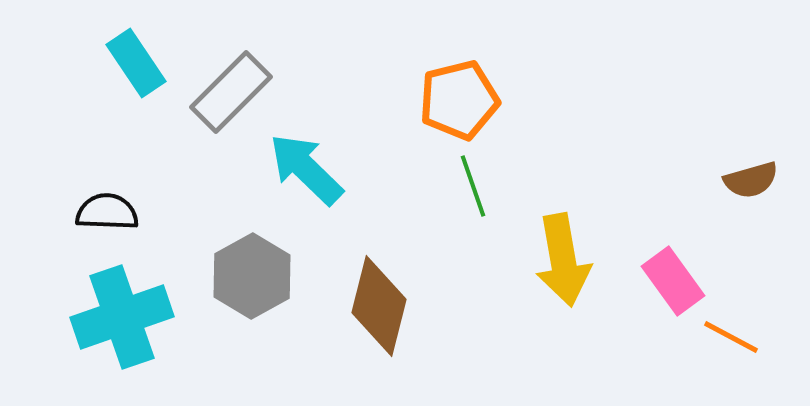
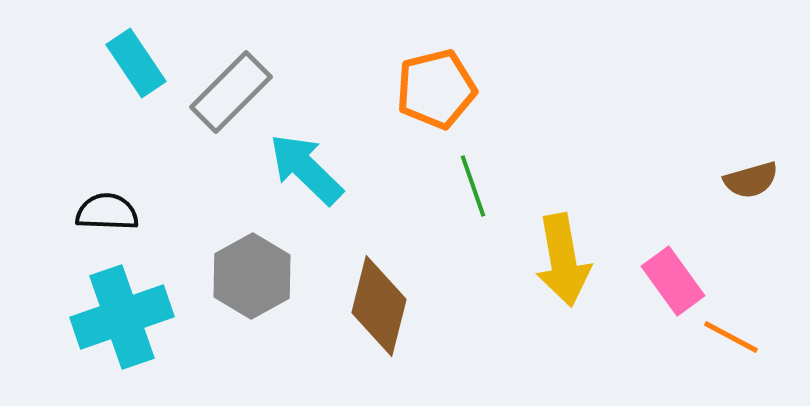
orange pentagon: moved 23 px left, 11 px up
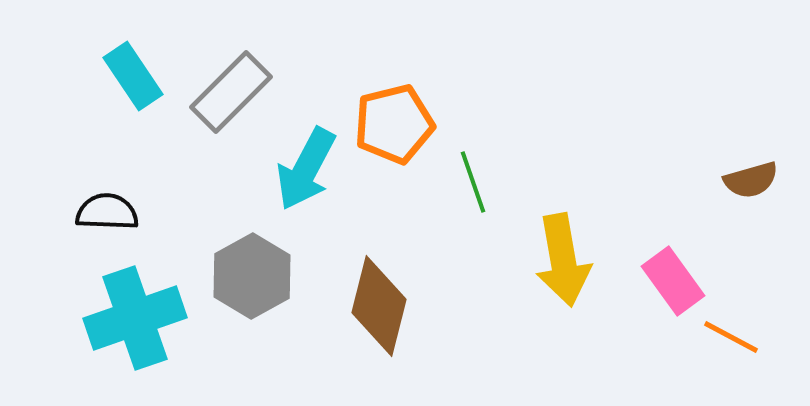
cyan rectangle: moved 3 px left, 13 px down
orange pentagon: moved 42 px left, 35 px down
cyan arrow: rotated 106 degrees counterclockwise
green line: moved 4 px up
cyan cross: moved 13 px right, 1 px down
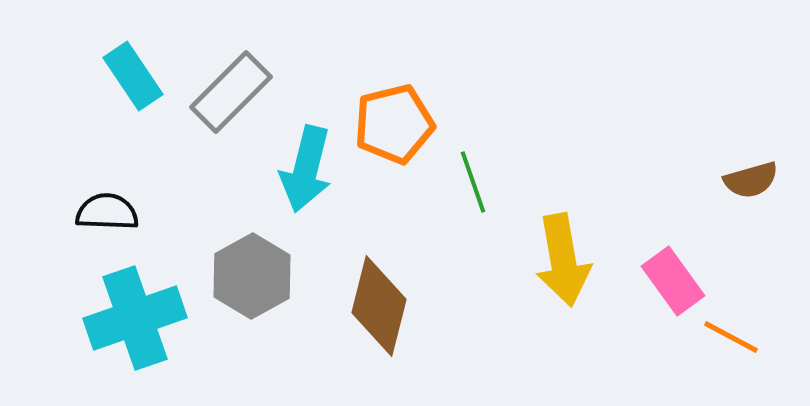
cyan arrow: rotated 14 degrees counterclockwise
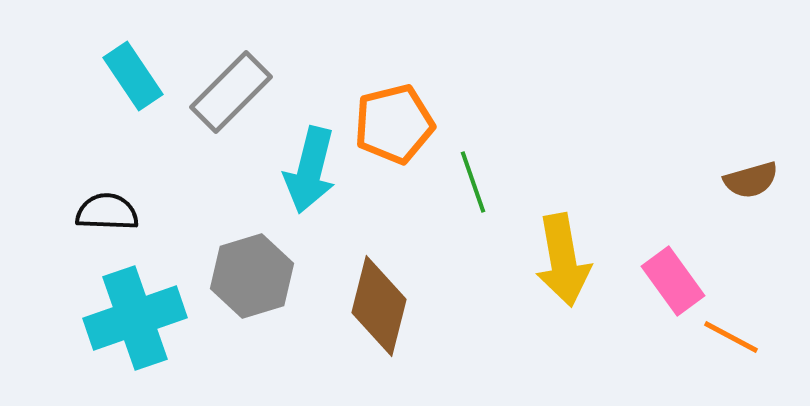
cyan arrow: moved 4 px right, 1 px down
gray hexagon: rotated 12 degrees clockwise
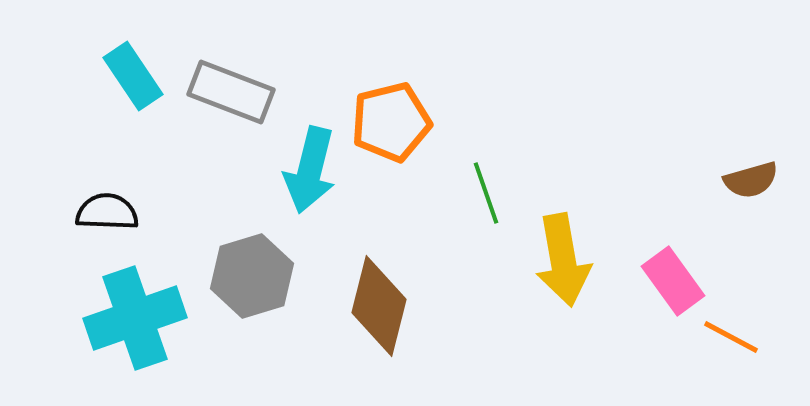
gray rectangle: rotated 66 degrees clockwise
orange pentagon: moved 3 px left, 2 px up
green line: moved 13 px right, 11 px down
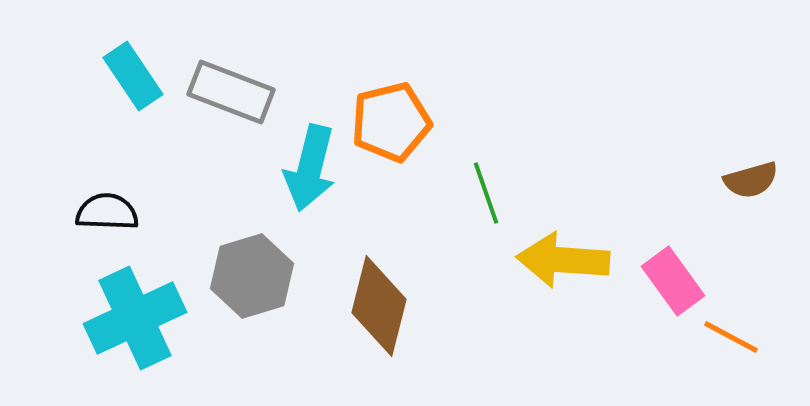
cyan arrow: moved 2 px up
yellow arrow: rotated 104 degrees clockwise
cyan cross: rotated 6 degrees counterclockwise
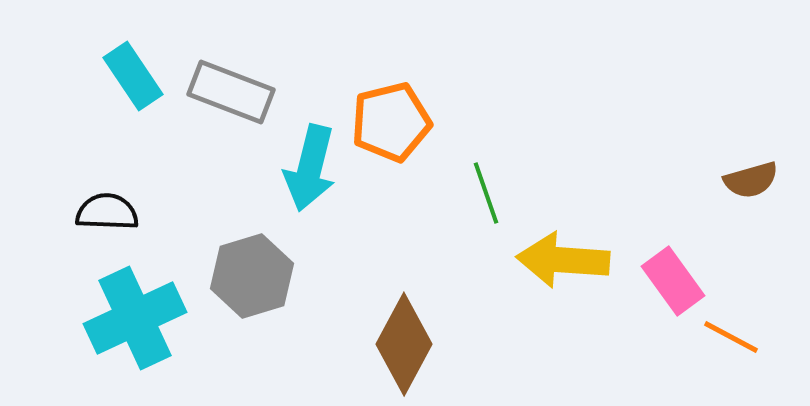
brown diamond: moved 25 px right, 38 px down; rotated 14 degrees clockwise
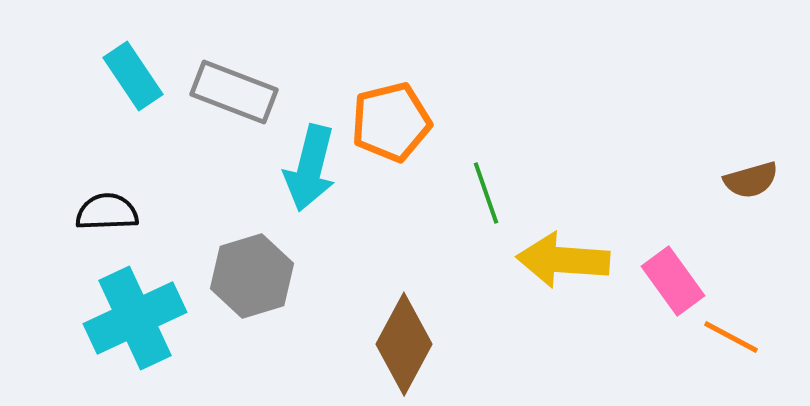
gray rectangle: moved 3 px right
black semicircle: rotated 4 degrees counterclockwise
